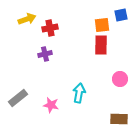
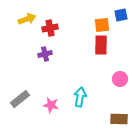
cyan arrow: moved 1 px right, 4 px down
gray rectangle: moved 2 px right, 1 px down
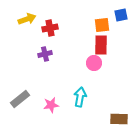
pink circle: moved 26 px left, 16 px up
pink star: rotated 21 degrees counterclockwise
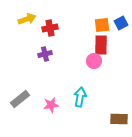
blue square: moved 8 px down; rotated 16 degrees counterclockwise
pink circle: moved 2 px up
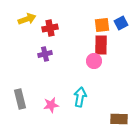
gray rectangle: rotated 66 degrees counterclockwise
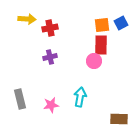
yellow arrow: rotated 24 degrees clockwise
purple cross: moved 5 px right, 3 px down
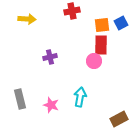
red cross: moved 22 px right, 17 px up
pink star: rotated 28 degrees clockwise
brown rectangle: rotated 30 degrees counterclockwise
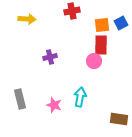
pink star: moved 3 px right
brown rectangle: rotated 36 degrees clockwise
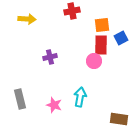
blue square: moved 15 px down
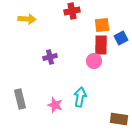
pink star: moved 1 px right
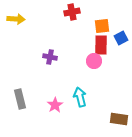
red cross: moved 1 px down
yellow arrow: moved 11 px left
orange square: moved 1 px down
purple cross: rotated 24 degrees clockwise
cyan arrow: rotated 24 degrees counterclockwise
pink star: rotated 21 degrees clockwise
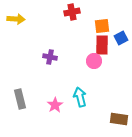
red rectangle: moved 1 px right
